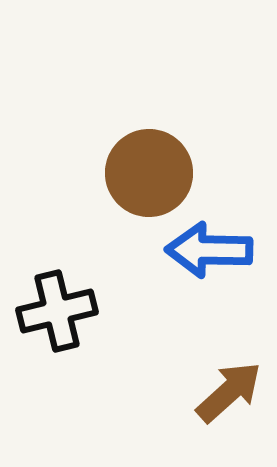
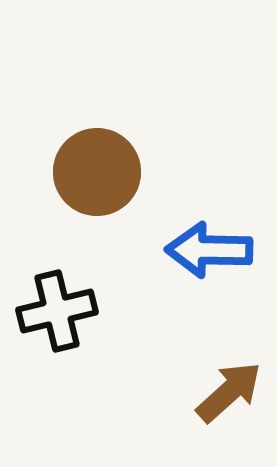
brown circle: moved 52 px left, 1 px up
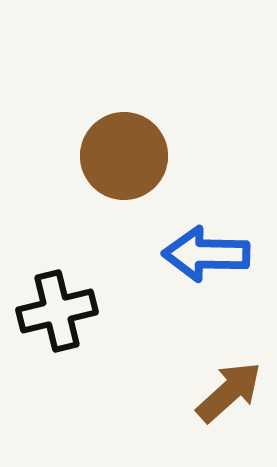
brown circle: moved 27 px right, 16 px up
blue arrow: moved 3 px left, 4 px down
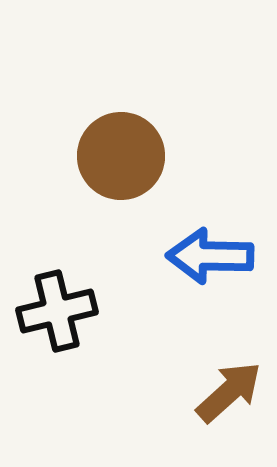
brown circle: moved 3 px left
blue arrow: moved 4 px right, 2 px down
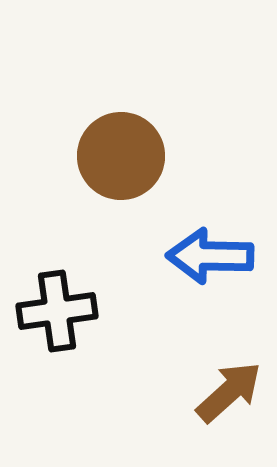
black cross: rotated 6 degrees clockwise
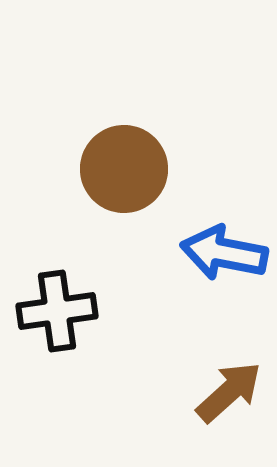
brown circle: moved 3 px right, 13 px down
blue arrow: moved 14 px right, 3 px up; rotated 10 degrees clockwise
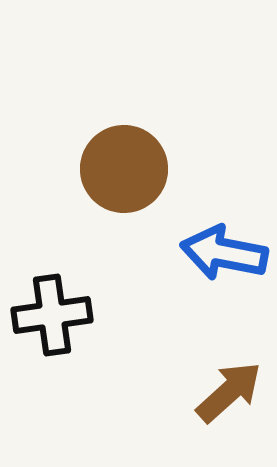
black cross: moved 5 px left, 4 px down
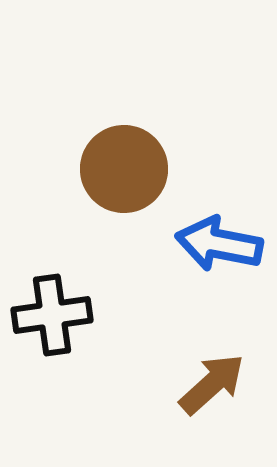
blue arrow: moved 5 px left, 9 px up
brown arrow: moved 17 px left, 8 px up
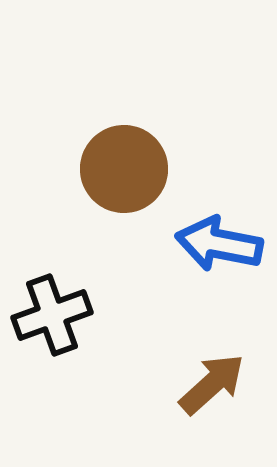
black cross: rotated 12 degrees counterclockwise
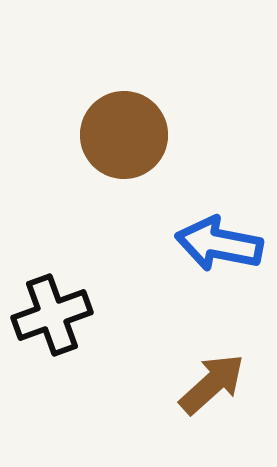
brown circle: moved 34 px up
